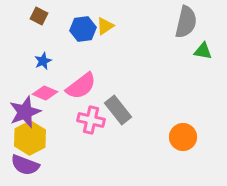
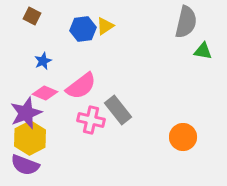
brown square: moved 7 px left
purple star: moved 1 px right, 1 px down
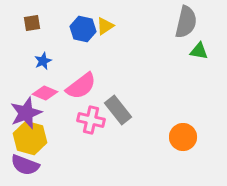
brown square: moved 7 px down; rotated 36 degrees counterclockwise
blue hexagon: rotated 20 degrees clockwise
green triangle: moved 4 px left
yellow hexagon: rotated 16 degrees counterclockwise
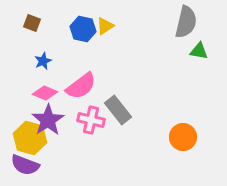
brown square: rotated 30 degrees clockwise
purple star: moved 22 px right, 7 px down; rotated 12 degrees counterclockwise
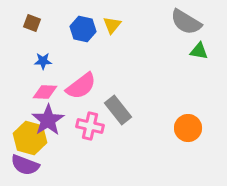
gray semicircle: rotated 108 degrees clockwise
yellow triangle: moved 7 px right, 1 px up; rotated 18 degrees counterclockwise
blue star: rotated 24 degrees clockwise
pink diamond: moved 1 px up; rotated 20 degrees counterclockwise
pink cross: moved 1 px left, 6 px down
orange circle: moved 5 px right, 9 px up
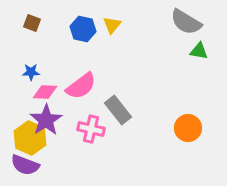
blue star: moved 12 px left, 11 px down
purple star: moved 2 px left
pink cross: moved 1 px right, 3 px down
yellow hexagon: rotated 8 degrees clockwise
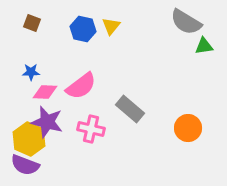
yellow triangle: moved 1 px left, 1 px down
green triangle: moved 5 px right, 5 px up; rotated 18 degrees counterclockwise
gray rectangle: moved 12 px right, 1 px up; rotated 12 degrees counterclockwise
purple star: moved 1 px right, 2 px down; rotated 24 degrees counterclockwise
yellow hexagon: moved 1 px left, 1 px down
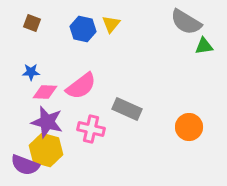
yellow triangle: moved 2 px up
gray rectangle: moved 3 px left; rotated 16 degrees counterclockwise
orange circle: moved 1 px right, 1 px up
yellow hexagon: moved 17 px right, 11 px down; rotated 8 degrees counterclockwise
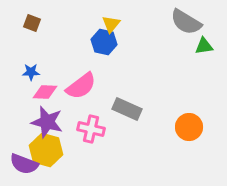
blue hexagon: moved 21 px right, 13 px down
purple semicircle: moved 1 px left, 1 px up
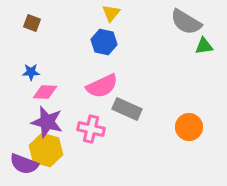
yellow triangle: moved 11 px up
pink semicircle: moved 21 px right; rotated 12 degrees clockwise
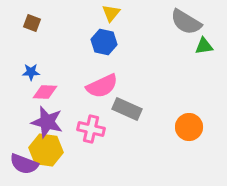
yellow hexagon: rotated 8 degrees counterclockwise
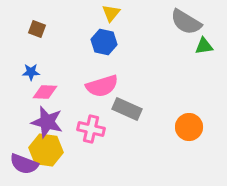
brown square: moved 5 px right, 6 px down
pink semicircle: rotated 8 degrees clockwise
